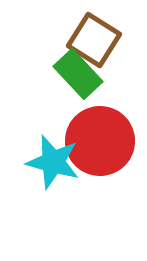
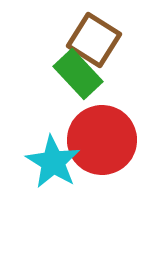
red circle: moved 2 px right, 1 px up
cyan star: rotated 16 degrees clockwise
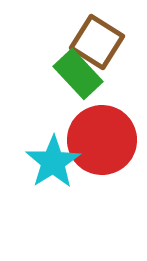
brown square: moved 3 px right, 2 px down
cyan star: rotated 8 degrees clockwise
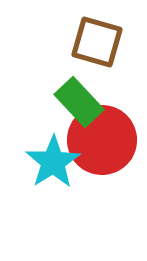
brown square: rotated 16 degrees counterclockwise
green rectangle: moved 1 px right, 28 px down
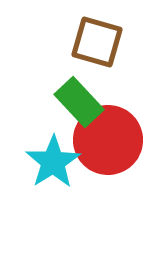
red circle: moved 6 px right
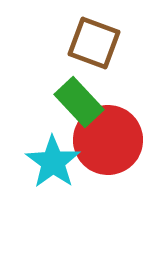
brown square: moved 3 px left, 1 px down; rotated 4 degrees clockwise
cyan star: rotated 4 degrees counterclockwise
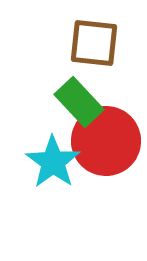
brown square: rotated 14 degrees counterclockwise
red circle: moved 2 px left, 1 px down
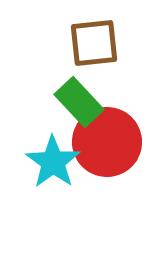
brown square: rotated 12 degrees counterclockwise
red circle: moved 1 px right, 1 px down
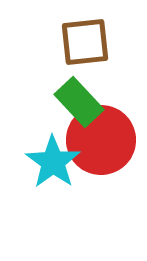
brown square: moved 9 px left, 1 px up
red circle: moved 6 px left, 2 px up
